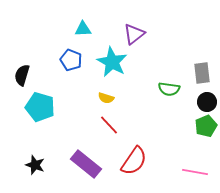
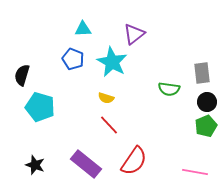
blue pentagon: moved 2 px right, 1 px up
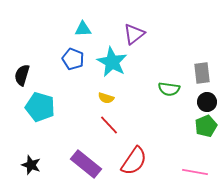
black star: moved 4 px left
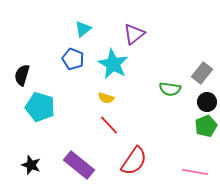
cyan triangle: rotated 36 degrees counterclockwise
cyan star: moved 1 px right, 2 px down
gray rectangle: rotated 45 degrees clockwise
green semicircle: moved 1 px right
purple rectangle: moved 7 px left, 1 px down
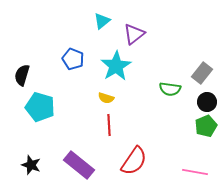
cyan triangle: moved 19 px right, 8 px up
cyan star: moved 3 px right, 2 px down; rotated 12 degrees clockwise
red line: rotated 40 degrees clockwise
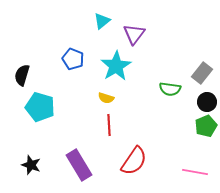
purple triangle: rotated 15 degrees counterclockwise
purple rectangle: rotated 20 degrees clockwise
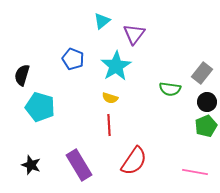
yellow semicircle: moved 4 px right
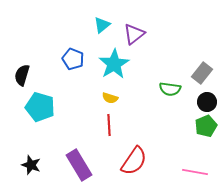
cyan triangle: moved 4 px down
purple triangle: rotated 15 degrees clockwise
cyan star: moved 2 px left, 2 px up
